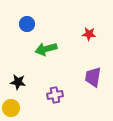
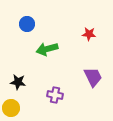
green arrow: moved 1 px right
purple trapezoid: rotated 145 degrees clockwise
purple cross: rotated 21 degrees clockwise
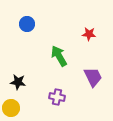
green arrow: moved 12 px right, 7 px down; rotated 75 degrees clockwise
purple cross: moved 2 px right, 2 px down
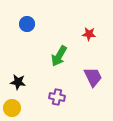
green arrow: rotated 120 degrees counterclockwise
yellow circle: moved 1 px right
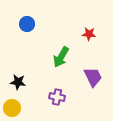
green arrow: moved 2 px right, 1 px down
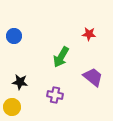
blue circle: moved 13 px left, 12 px down
purple trapezoid: rotated 25 degrees counterclockwise
black star: moved 2 px right
purple cross: moved 2 px left, 2 px up
yellow circle: moved 1 px up
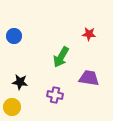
purple trapezoid: moved 4 px left, 1 px down; rotated 30 degrees counterclockwise
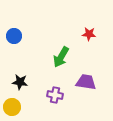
purple trapezoid: moved 3 px left, 4 px down
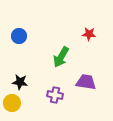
blue circle: moved 5 px right
yellow circle: moved 4 px up
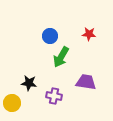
blue circle: moved 31 px right
black star: moved 9 px right, 1 px down
purple cross: moved 1 px left, 1 px down
